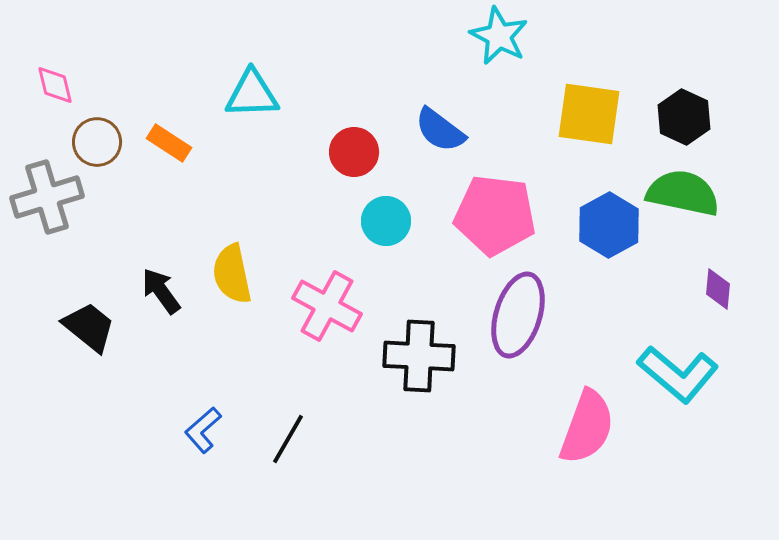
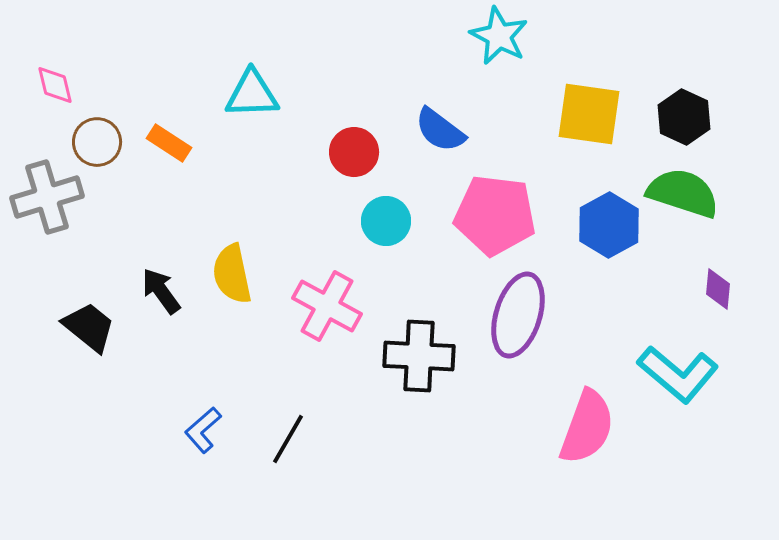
green semicircle: rotated 6 degrees clockwise
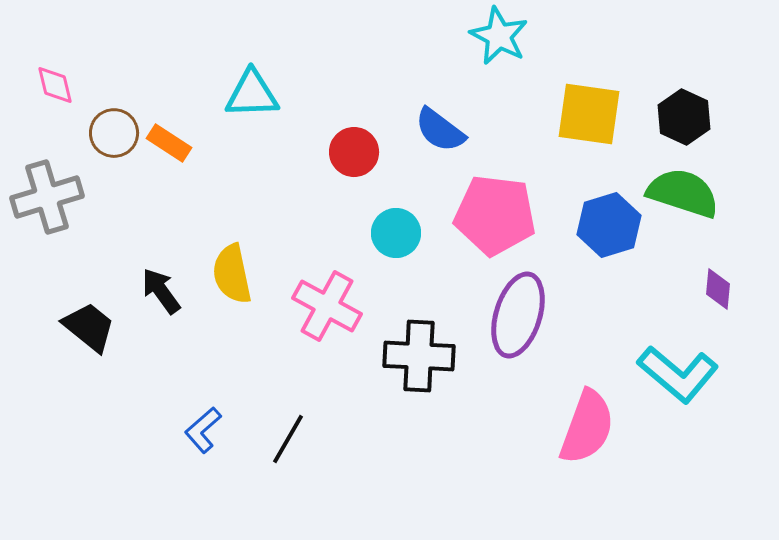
brown circle: moved 17 px right, 9 px up
cyan circle: moved 10 px right, 12 px down
blue hexagon: rotated 12 degrees clockwise
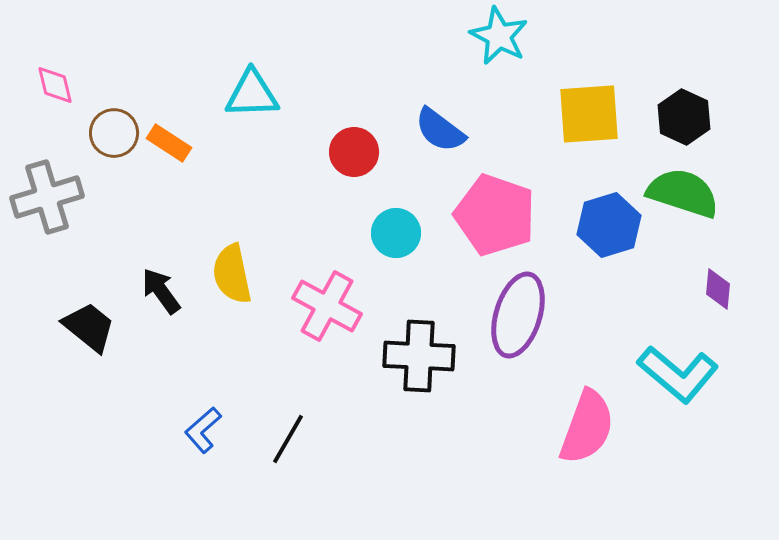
yellow square: rotated 12 degrees counterclockwise
pink pentagon: rotated 12 degrees clockwise
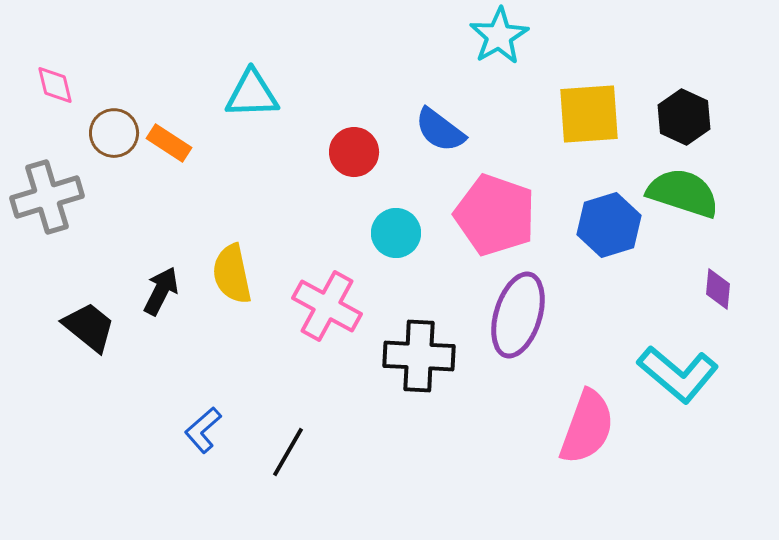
cyan star: rotated 14 degrees clockwise
black arrow: rotated 63 degrees clockwise
black line: moved 13 px down
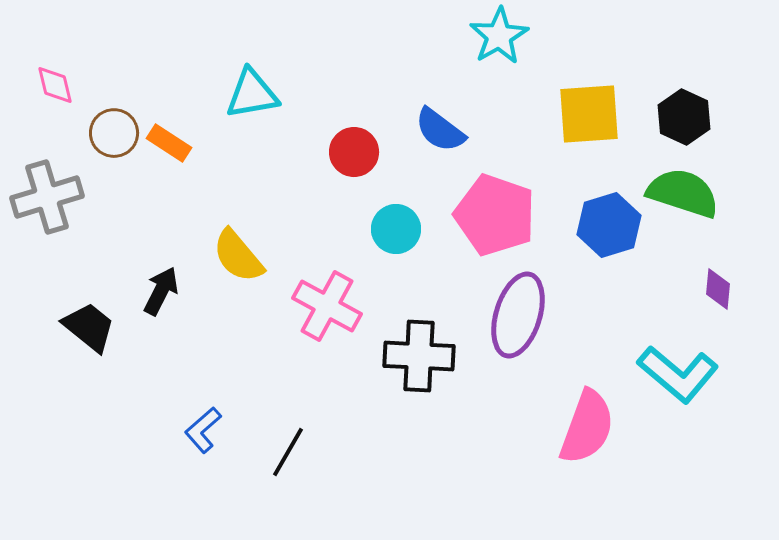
cyan triangle: rotated 8 degrees counterclockwise
cyan circle: moved 4 px up
yellow semicircle: moved 6 px right, 18 px up; rotated 28 degrees counterclockwise
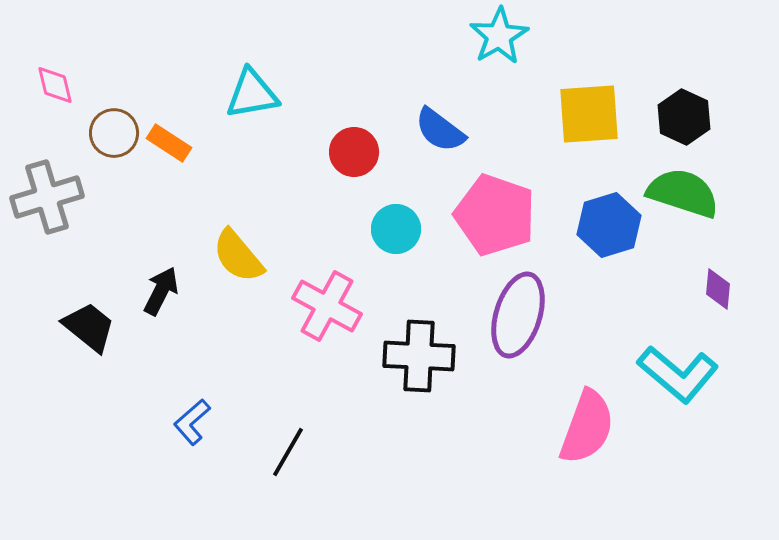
blue L-shape: moved 11 px left, 8 px up
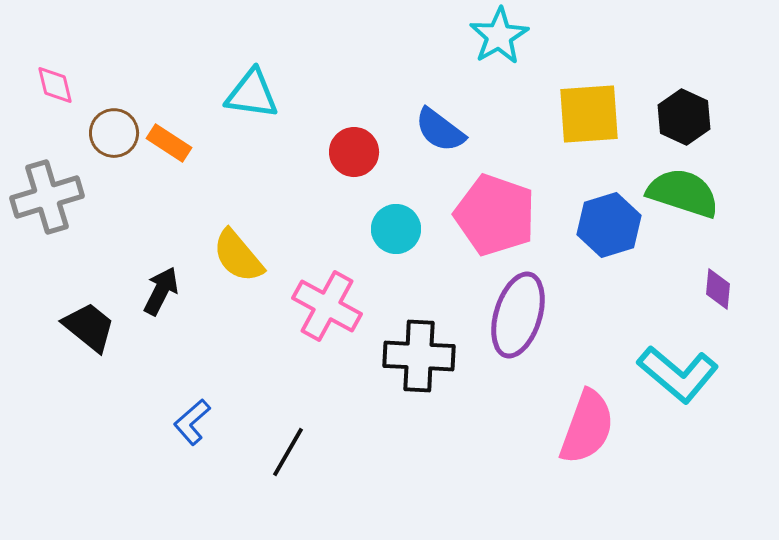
cyan triangle: rotated 18 degrees clockwise
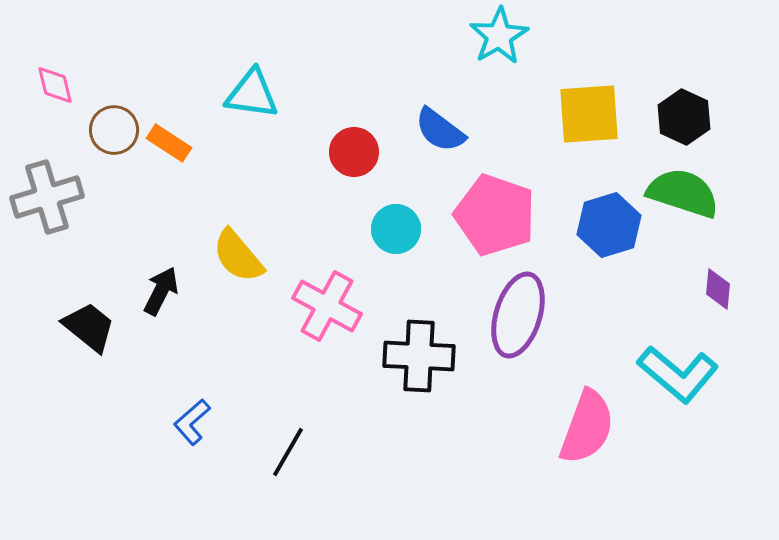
brown circle: moved 3 px up
